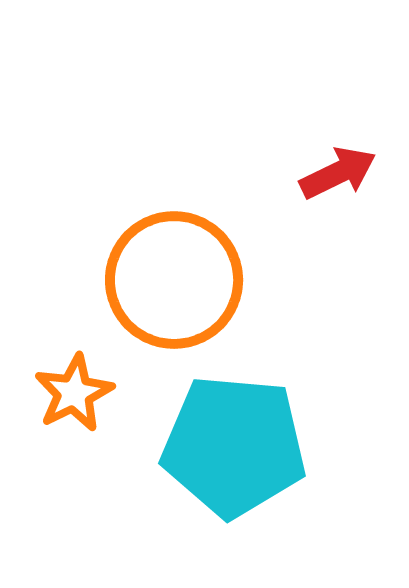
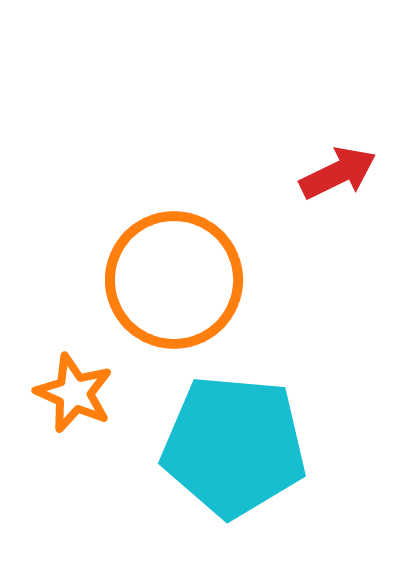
orange star: rotated 22 degrees counterclockwise
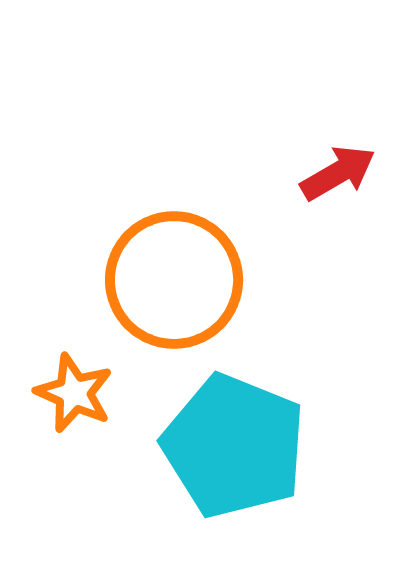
red arrow: rotated 4 degrees counterclockwise
cyan pentagon: rotated 17 degrees clockwise
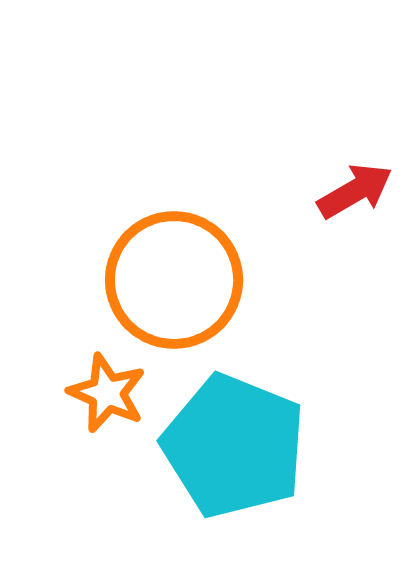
red arrow: moved 17 px right, 18 px down
orange star: moved 33 px right
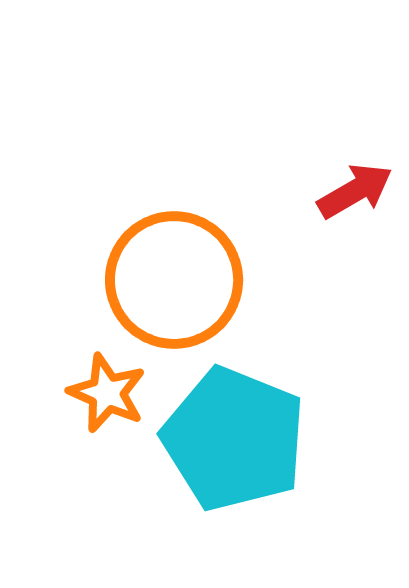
cyan pentagon: moved 7 px up
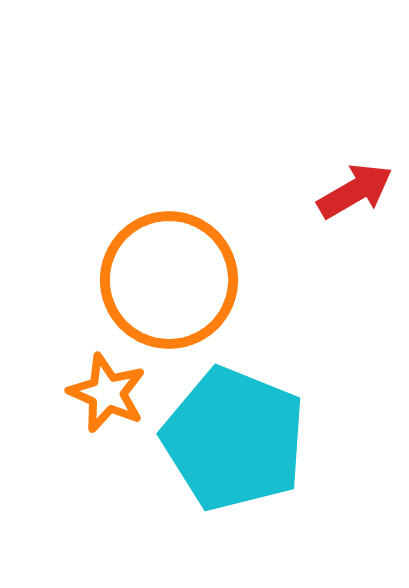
orange circle: moved 5 px left
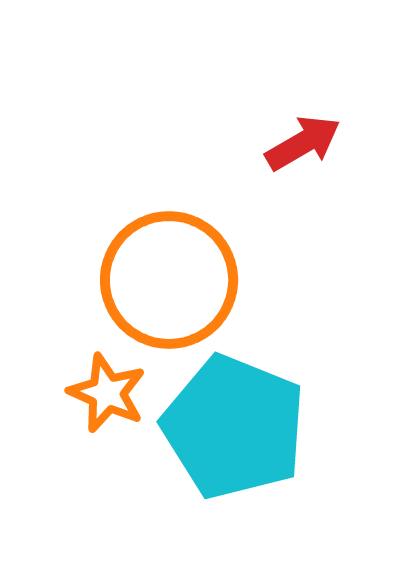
red arrow: moved 52 px left, 48 px up
cyan pentagon: moved 12 px up
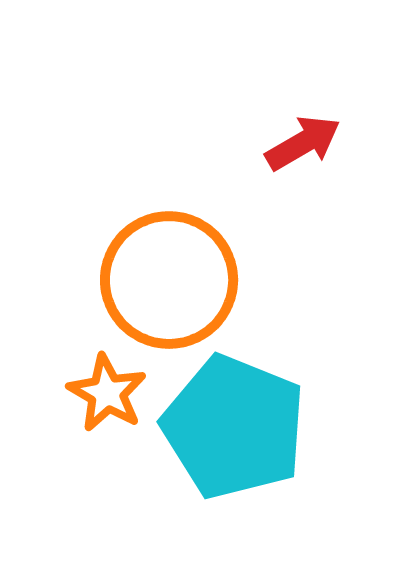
orange star: rotated 6 degrees clockwise
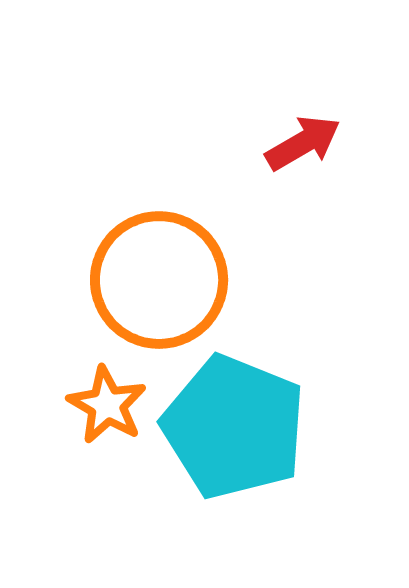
orange circle: moved 10 px left
orange star: moved 12 px down
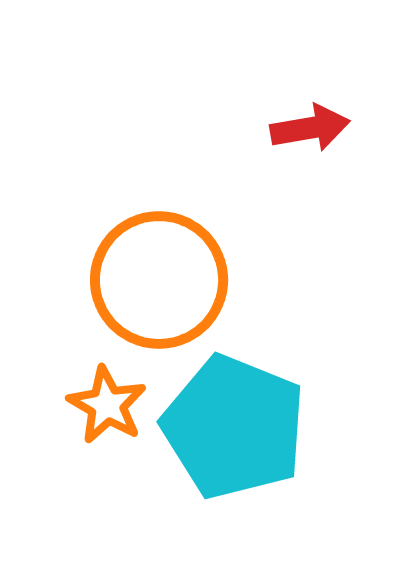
red arrow: moved 7 px right, 15 px up; rotated 20 degrees clockwise
